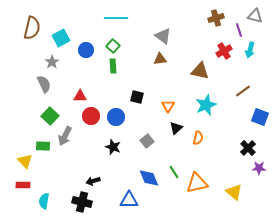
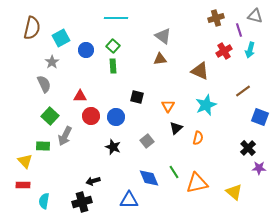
brown triangle at (200, 71): rotated 12 degrees clockwise
black cross at (82, 202): rotated 30 degrees counterclockwise
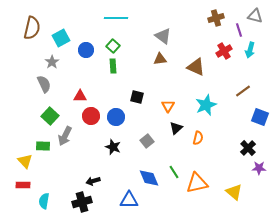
brown triangle at (200, 71): moved 4 px left, 4 px up
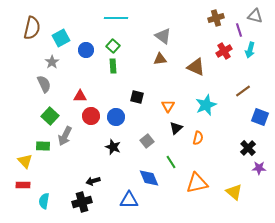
green line at (174, 172): moved 3 px left, 10 px up
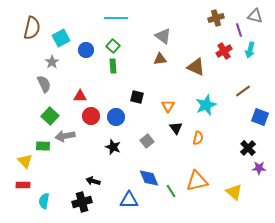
black triangle at (176, 128): rotated 24 degrees counterclockwise
gray arrow at (65, 136): rotated 54 degrees clockwise
green line at (171, 162): moved 29 px down
black arrow at (93, 181): rotated 32 degrees clockwise
orange triangle at (197, 183): moved 2 px up
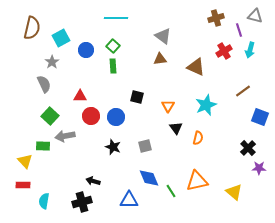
gray square at (147, 141): moved 2 px left, 5 px down; rotated 24 degrees clockwise
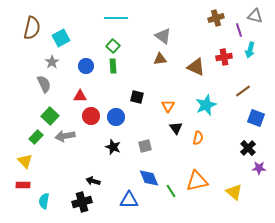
blue circle at (86, 50): moved 16 px down
red cross at (224, 51): moved 6 px down; rotated 21 degrees clockwise
blue square at (260, 117): moved 4 px left, 1 px down
green rectangle at (43, 146): moved 7 px left, 9 px up; rotated 48 degrees counterclockwise
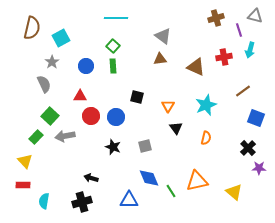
orange semicircle at (198, 138): moved 8 px right
black arrow at (93, 181): moved 2 px left, 3 px up
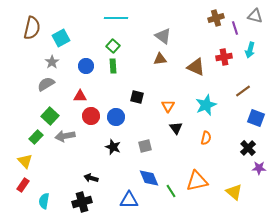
purple line at (239, 30): moved 4 px left, 2 px up
gray semicircle at (44, 84): moved 2 px right; rotated 96 degrees counterclockwise
red rectangle at (23, 185): rotated 56 degrees counterclockwise
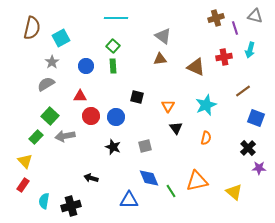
black cross at (82, 202): moved 11 px left, 4 px down
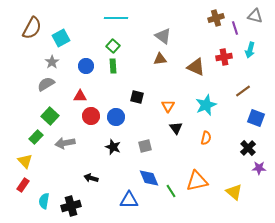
brown semicircle at (32, 28): rotated 15 degrees clockwise
gray arrow at (65, 136): moved 7 px down
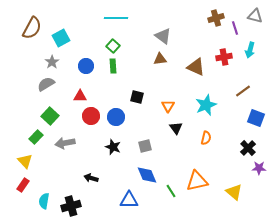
blue diamond at (149, 178): moved 2 px left, 3 px up
